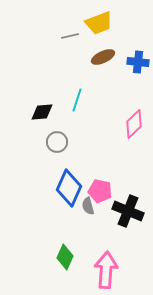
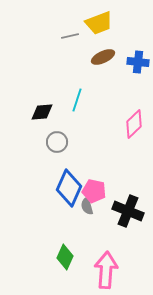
pink pentagon: moved 6 px left
gray semicircle: moved 1 px left
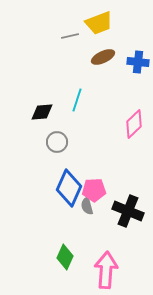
pink pentagon: moved 1 px up; rotated 15 degrees counterclockwise
